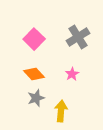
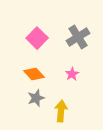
pink square: moved 3 px right, 1 px up
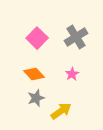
gray cross: moved 2 px left
yellow arrow: rotated 50 degrees clockwise
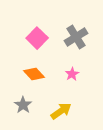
gray star: moved 13 px left, 7 px down; rotated 18 degrees counterclockwise
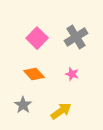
pink star: rotated 24 degrees counterclockwise
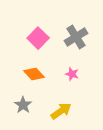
pink square: moved 1 px right
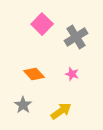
pink square: moved 4 px right, 14 px up
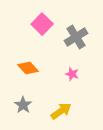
orange diamond: moved 6 px left, 6 px up
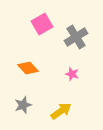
pink square: rotated 15 degrees clockwise
gray star: rotated 18 degrees clockwise
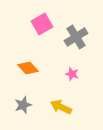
yellow arrow: moved 4 px up; rotated 120 degrees counterclockwise
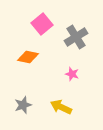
pink square: rotated 10 degrees counterclockwise
orange diamond: moved 11 px up; rotated 35 degrees counterclockwise
